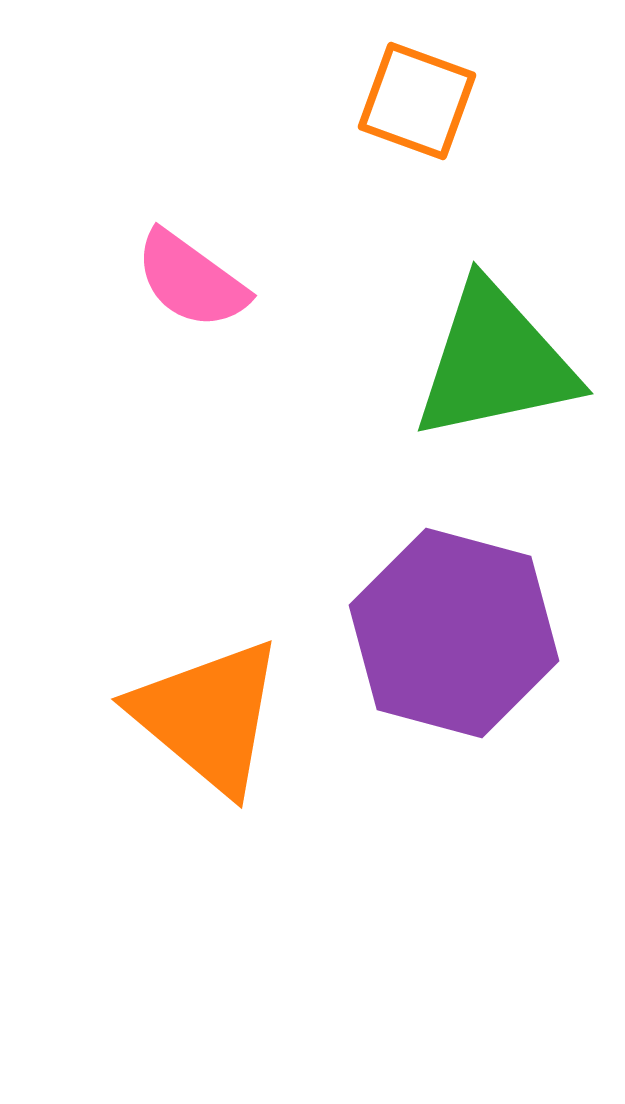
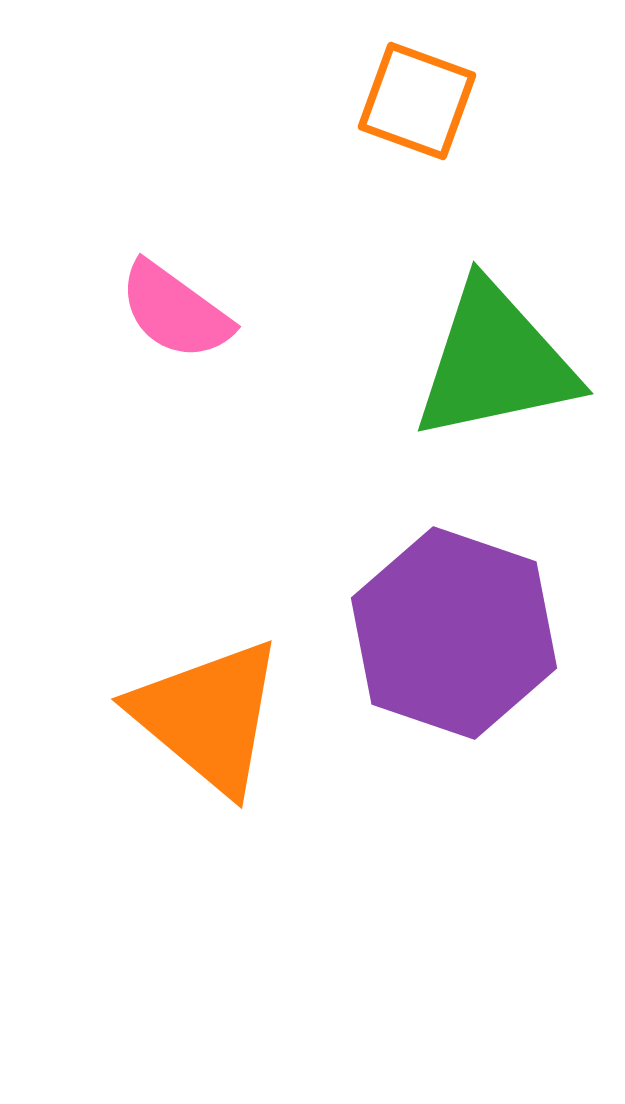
pink semicircle: moved 16 px left, 31 px down
purple hexagon: rotated 4 degrees clockwise
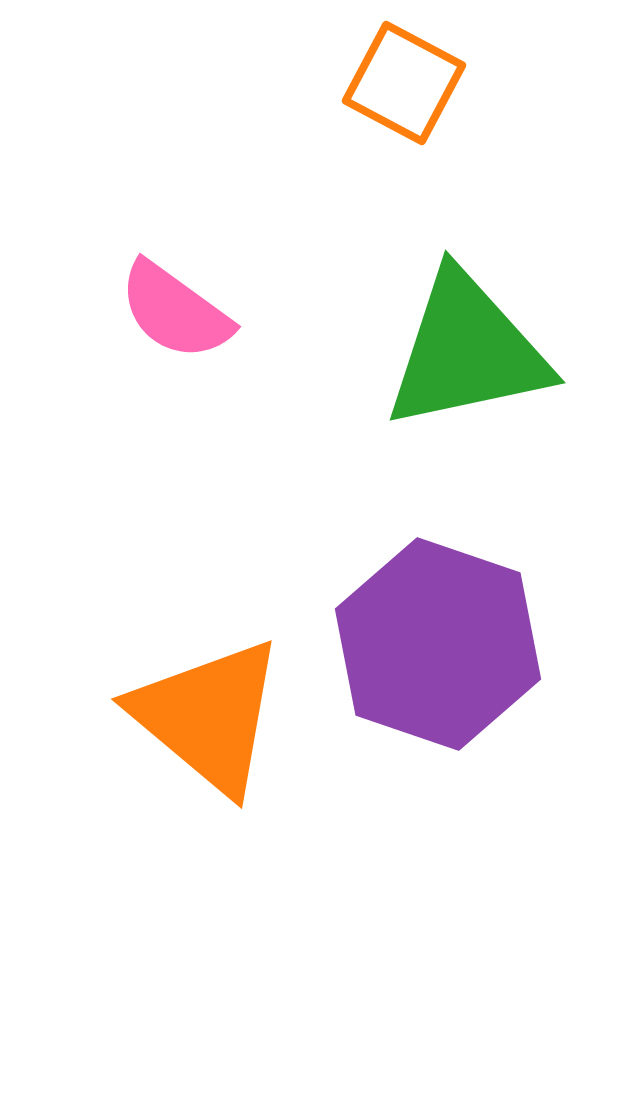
orange square: moved 13 px left, 18 px up; rotated 8 degrees clockwise
green triangle: moved 28 px left, 11 px up
purple hexagon: moved 16 px left, 11 px down
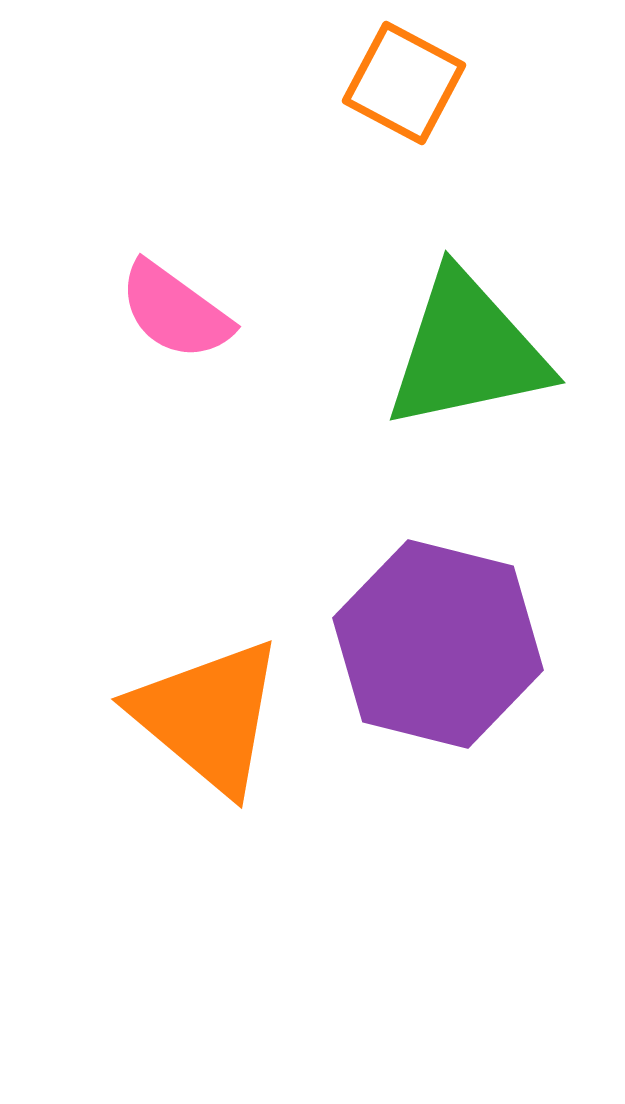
purple hexagon: rotated 5 degrees counterclockwise
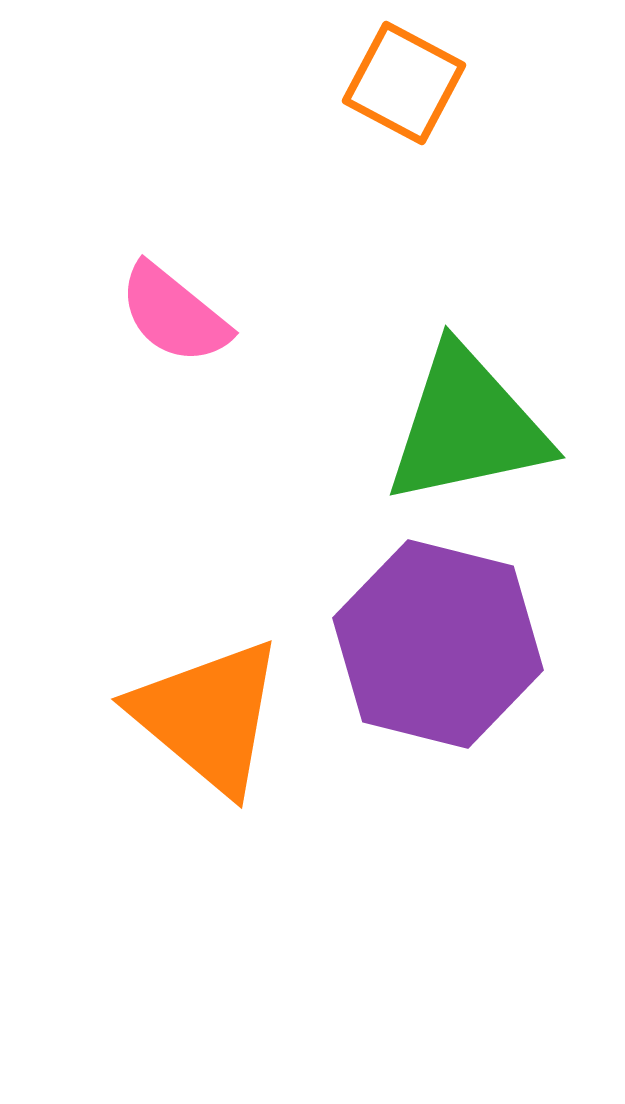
pink semicircle: moved 1 px left, 3 px down; rotated 3 degrees clockwise
green triangle: moved 75 px down
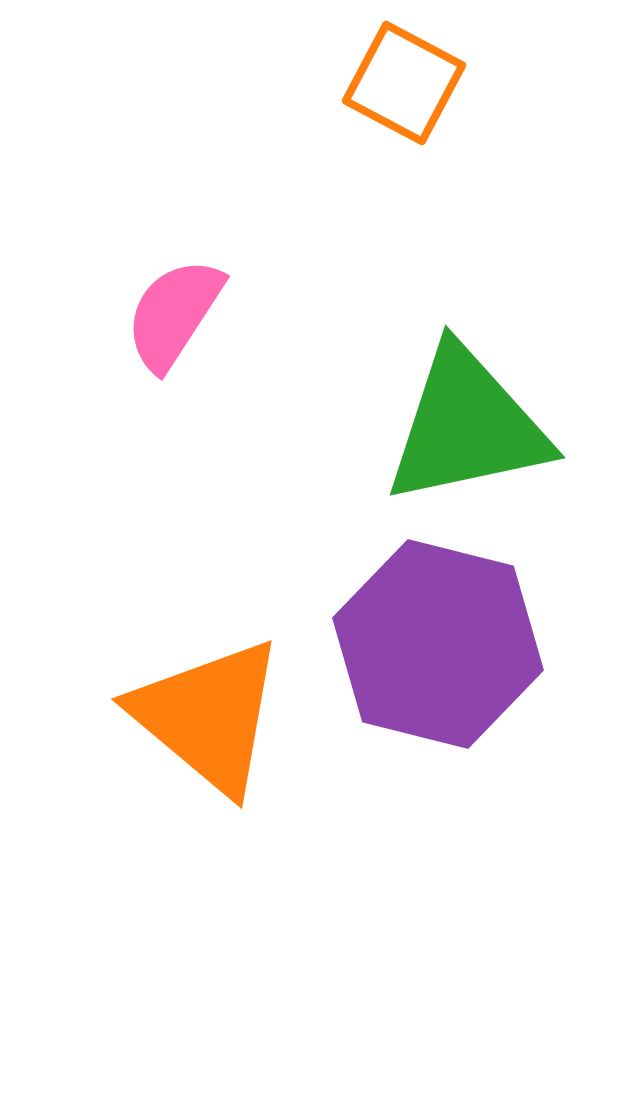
pink semicircle: rotated 84 degrees clockwise
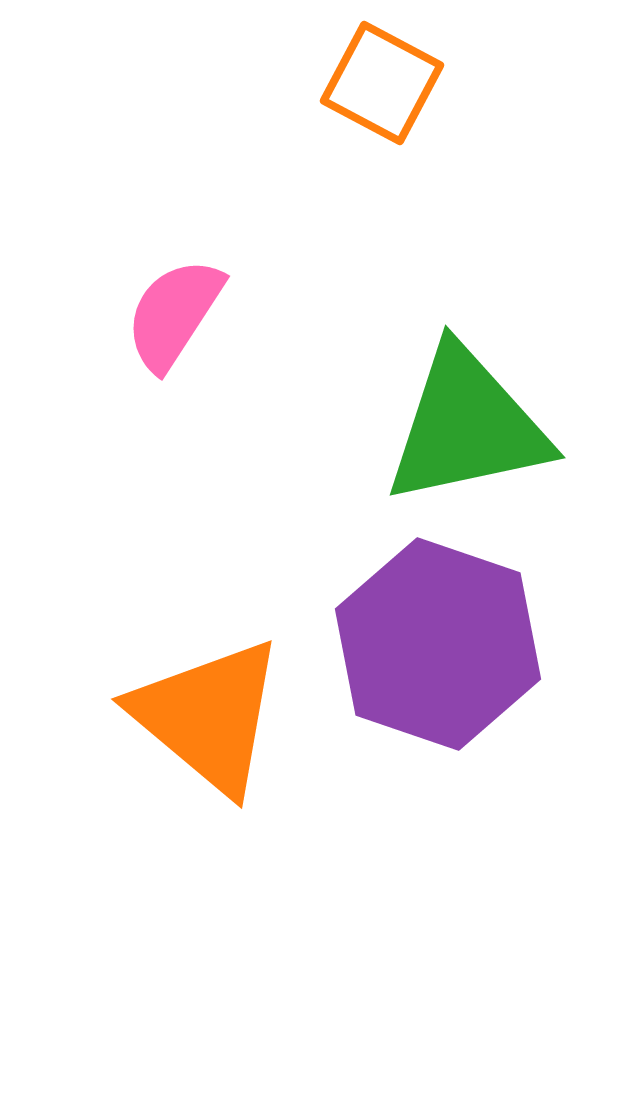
orange square: moved 22 px left
purple hexagon: rotated 5 degrees clockwise
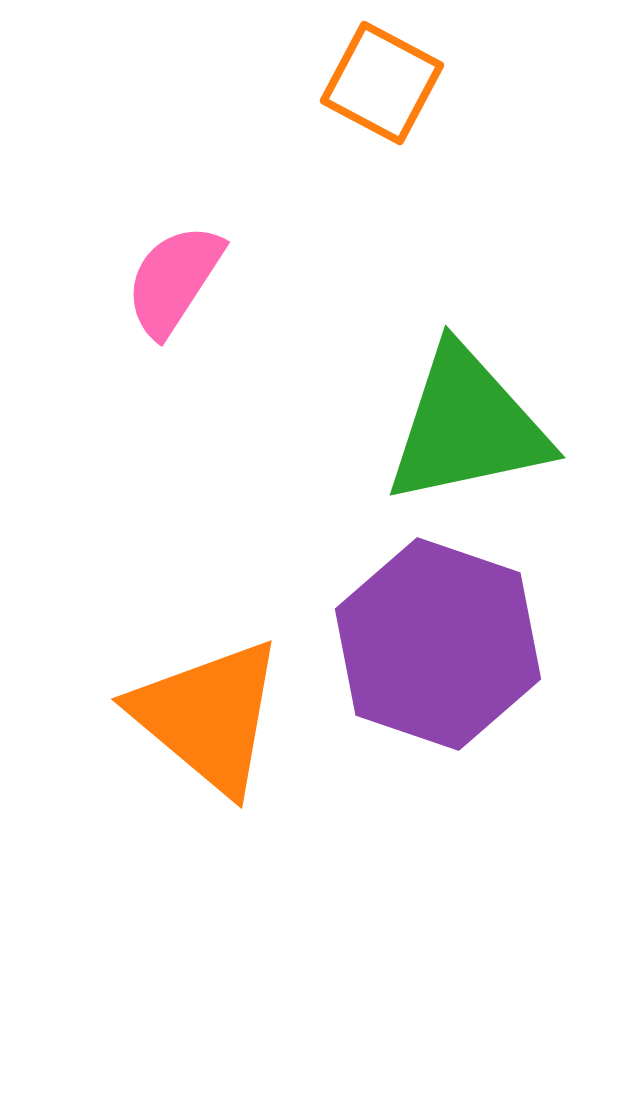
pink semicircle: moved 34 px up
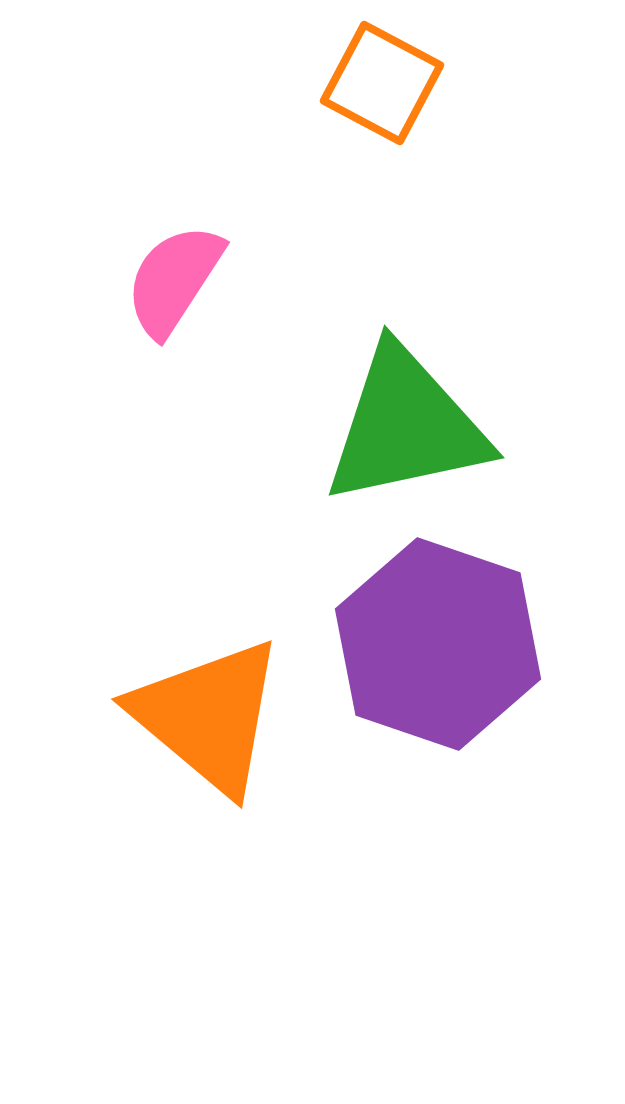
green triangle: moved 61 px left
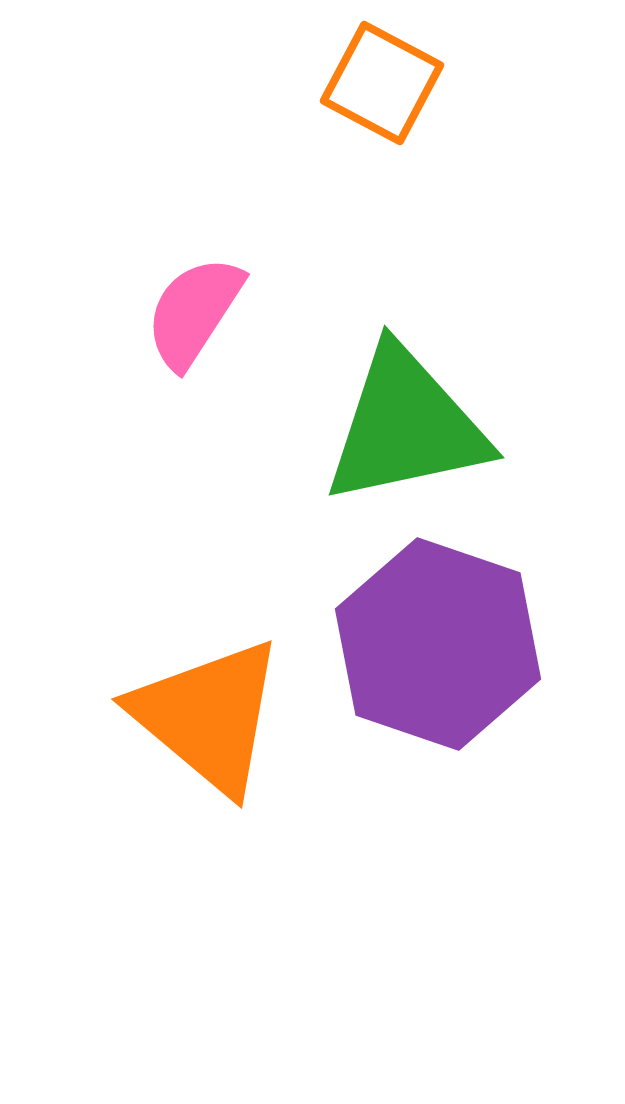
pink semicircle: moved 20 px right, 32 px down
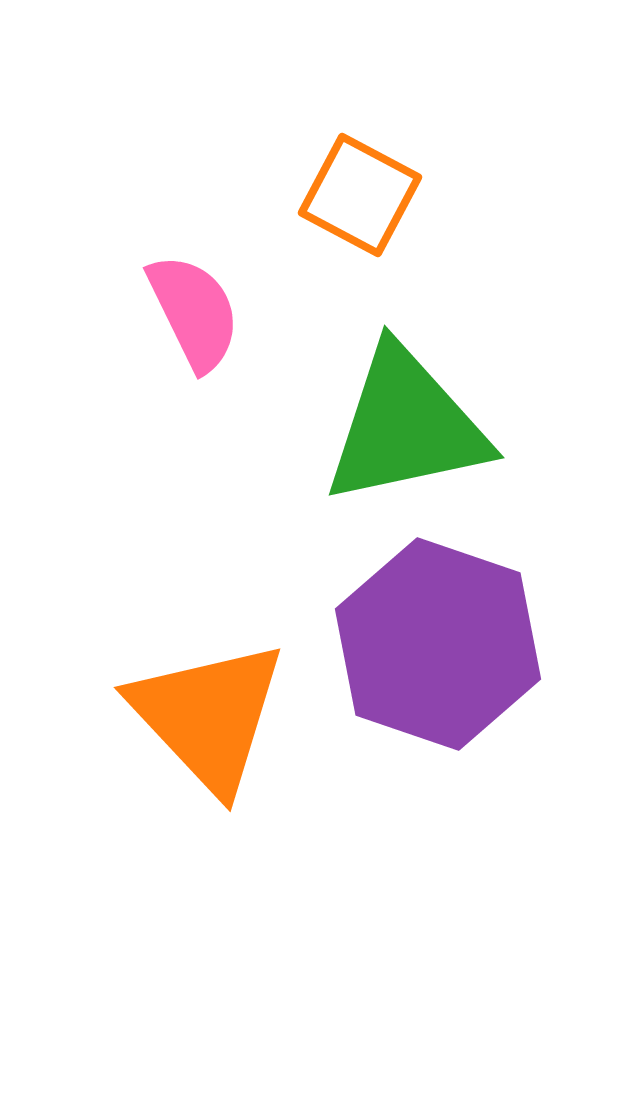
orange square: moved 22 px left, 112 px down
pink semicircle: rotated 121 degrees clockwise
orange triangle: rotated 7 degrees clockwise
